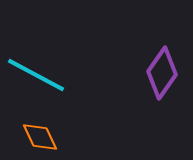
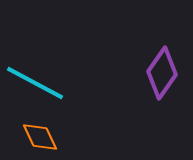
cyan line: moved 1 px left, 8 px down
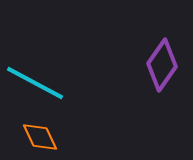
purple diamond: moved 8 px up
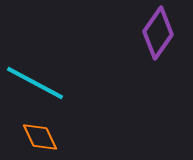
purple diamond: moved 4 px left, 32 px up
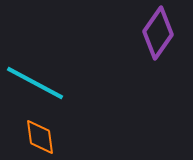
orange diamond: rotated 18 degrees clockwise
